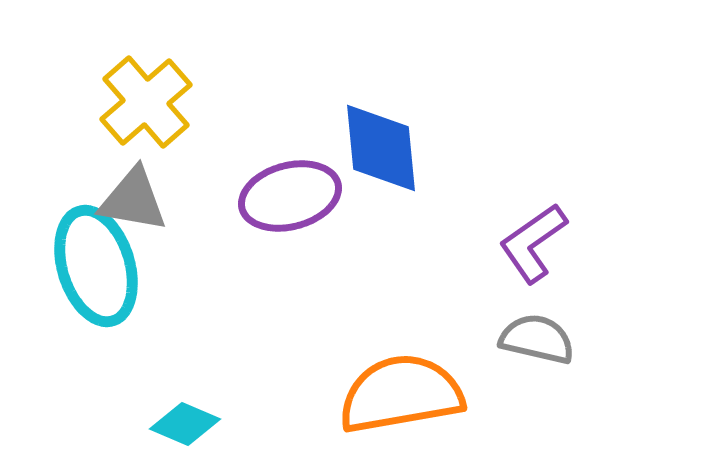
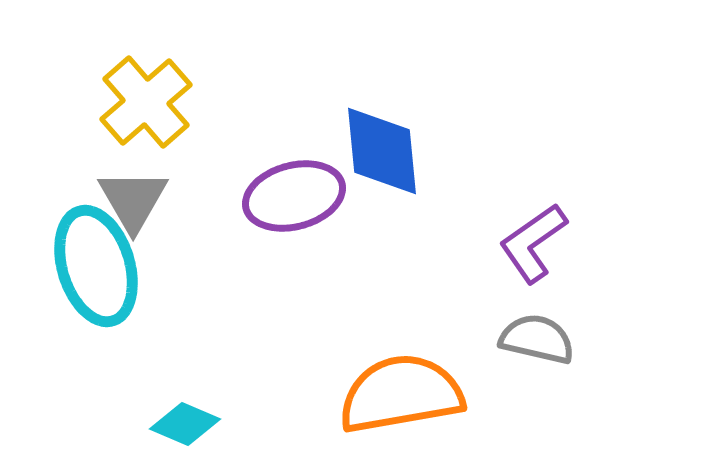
blue diamond: moved 1 px right, 3 px down
purple ellipse: moved 4 px right
gray triangle: rotated 50 degrees clockwise
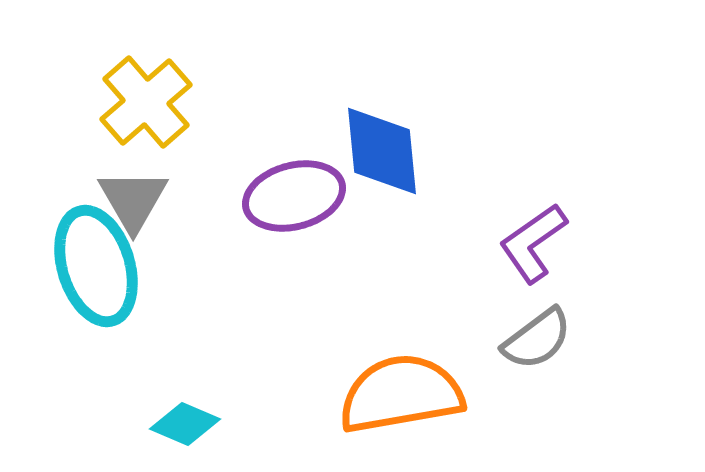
gray semicircle: rotated 130 degrees clockwise
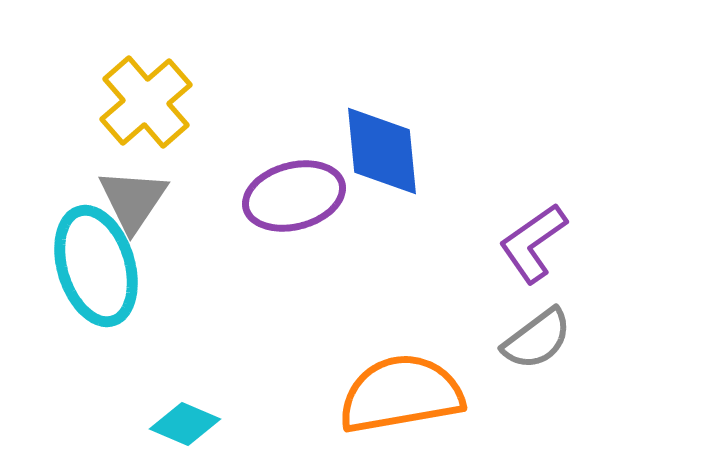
gray triangle: rotated 4 degrees clockwise
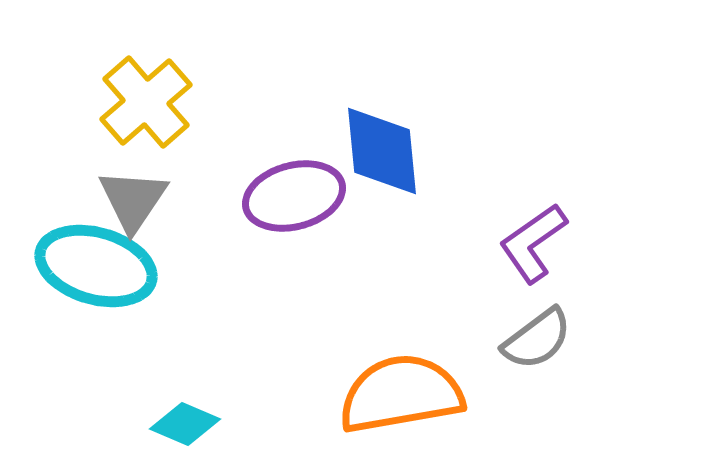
cyan ellipse: rotated 57 degrees counterclockwise
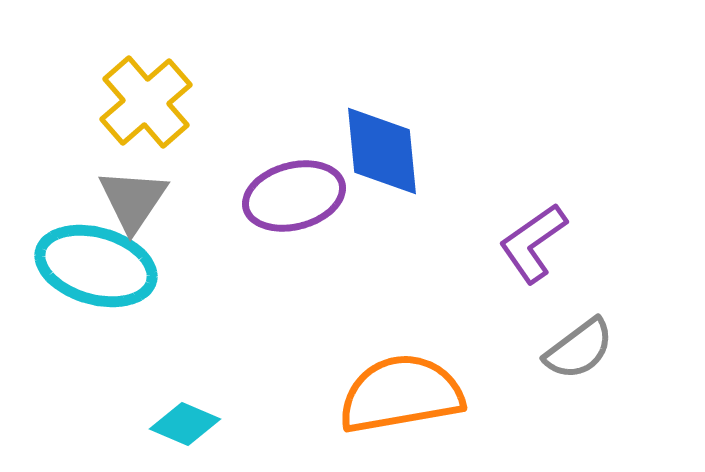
gray semicircle: moved 42 px right, 10 px down
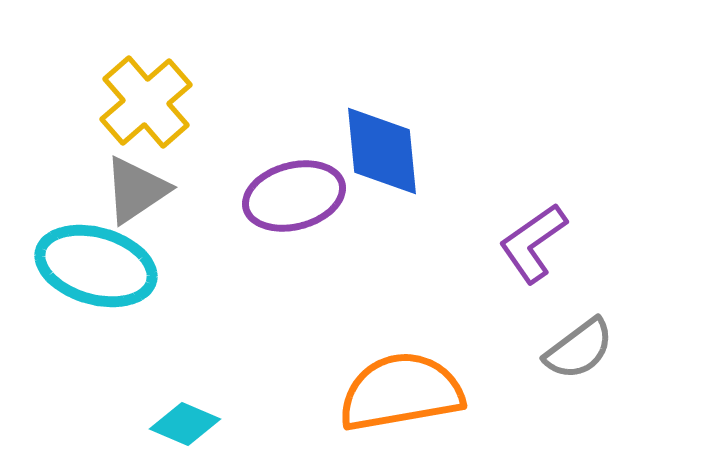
gray triangle: moved 3 px right, 10 px up; rotated 22 degrees clockwise
orange semicircle: moved 2 px up
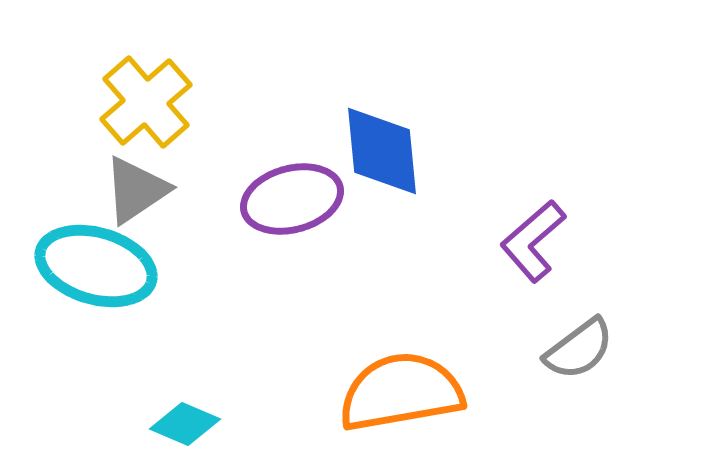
purple ellipse: moved 2 px left, 3 px down
purple L-shape: moved 2 px up; rotated 6 degrees counterclockwise
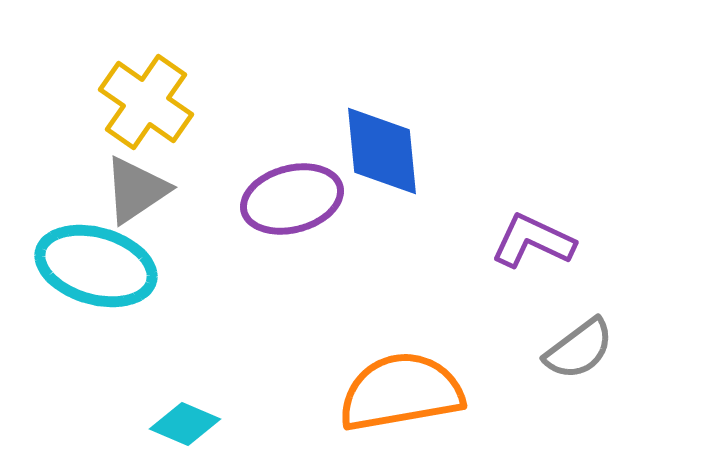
yellow cross: rotated 14 degrees counterclockwise
purple L-shape: rotated 66 degrees clockwise
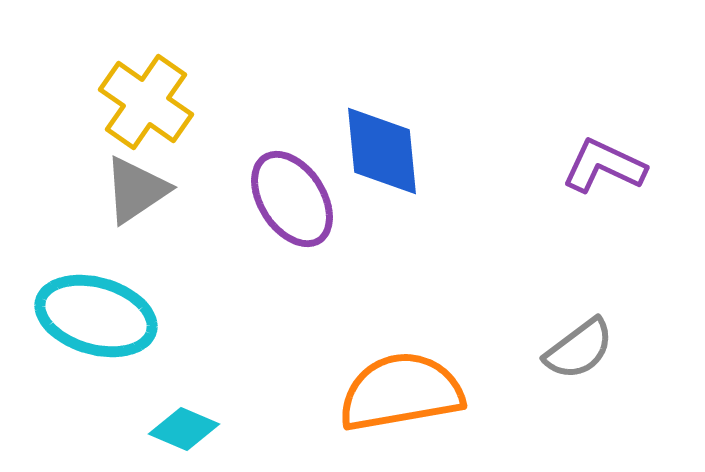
purple ellipse: rotated 72 degrees clockwise
purple L-shape: moved 71 px right, 75 px up
cyan ellipse: moved 50 px down
cyan diamond: moved 1 px left, 5 px down
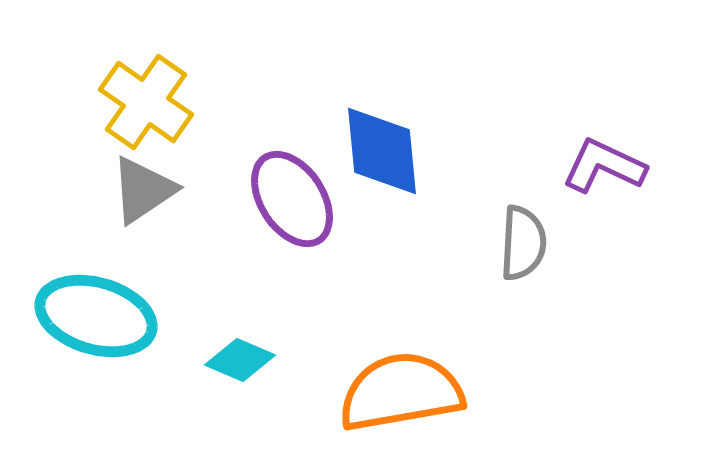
gray triangle: moved 7 px right
gray semicircle: moved 56 px left, 106 px up; rotated 50 degrees counterclockwise
cyan diamond: moved 56 px right, 69 px up
